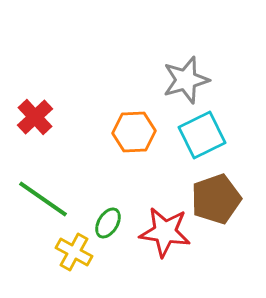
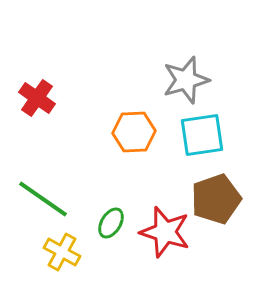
red cross: moved 2 px right, 19 px up; rotated 12 degrees counterclockwise
cyan square: rotated 18 degrees clockwise
green ellipse: moved 3 px right
red star: rotated 9 degrees clockwise
yellow cross: moved 12 px left
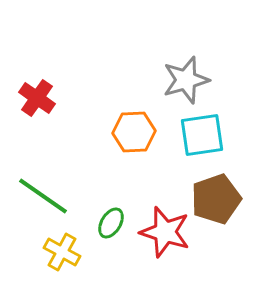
green line: moved 3 px up
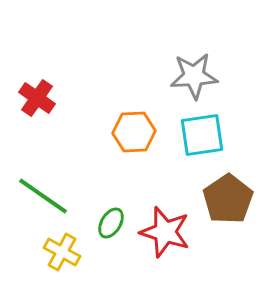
gray star: moved 8 px right, 4 px up; rotated 12 degrees clockwise
brown pentagon: moved 12 px right; rotated 15 degrees counterclockwise
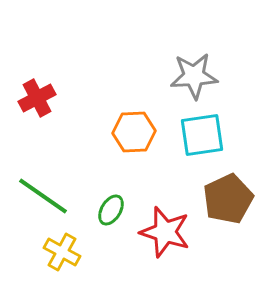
red cross: rotated 27 degrees clockwise
brown pentagon: rotated 9 degrees clockwise
green ellipse: moved 13 px up
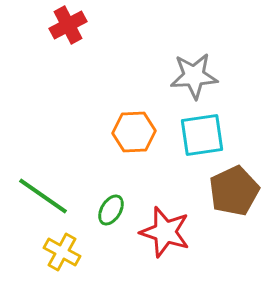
red cross: moved 31 px right, 73 px up
brown pentagon: moved 6 px right, 8 px up
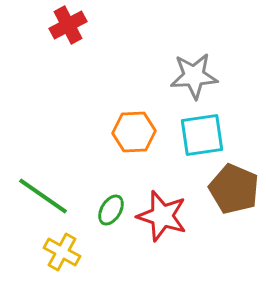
brown pentagon: moved 2 px up; rotated 24 degrees counterclockwise
red star: moved 3 px left, 16 px up
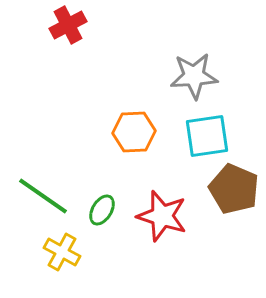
cyan square: moved 5 px right, 1 px down
green ellipse: moved 9 px left
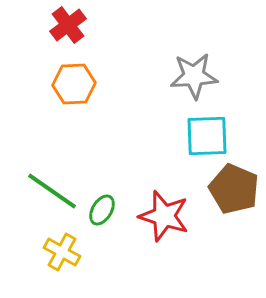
red cross: rotated 9 degrees counterclockwise
orange hexagon: moved 60 px left, 48 px up
cyan square: rotated 6 degrees clockwise
green line: moved 9 px right, 5 px up
red star: moved 2 px right
